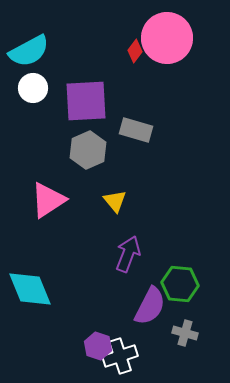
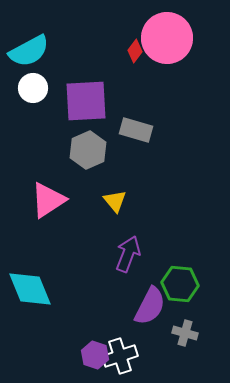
purple hexagon: moved 3 px left, 9 px down
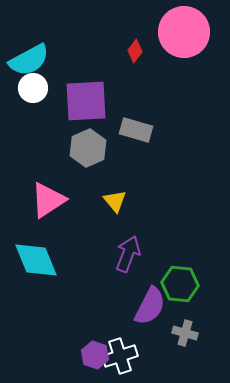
pink circle: moved 17 px right, 6 px up
cyan semicircle: moved 9 px down
gray hexagon: moved 2 px up
cyan diamond: moved 6 px right, 29 px up
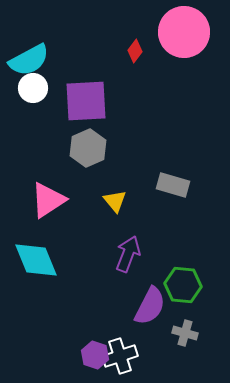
gray rectangle: moved 37 px right, 55 px down
green hexagon: moved 3 px right, 1 px down
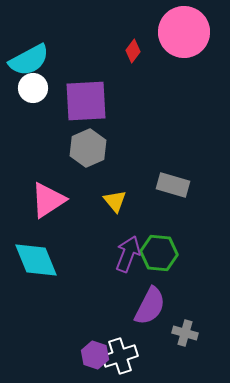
red diamond: moved 2 px left
green hexagon: moved 24 px left, 32 px up
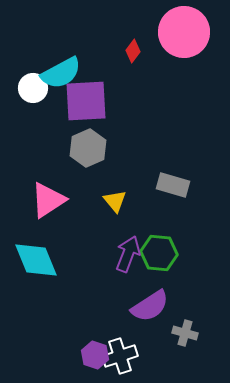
cyan semicircle: moved 32 px right, 13 px down
purple semicircle: rotated 30 degrees clockwise
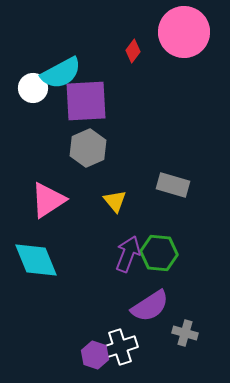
white cross: moved 9 px up
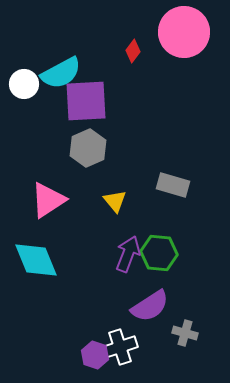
white circle: moved 9 px left, 4 px up
